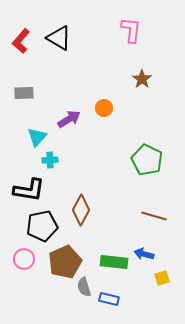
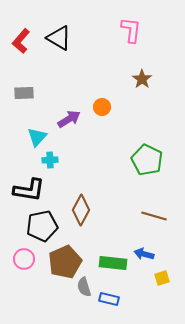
orange circle: moved 2 px left, 1 px up
green rectangle: moved 1 px left, 1 px down
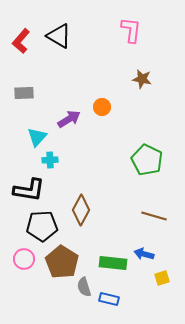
black triangle: moved 2 px up
brown star: rotated 24 degrees counterclockwise
black pentagon: rotated 8 degrees clockwise
brown pentagon: moved 3 px left; rotated 16 degrees counterclockwise
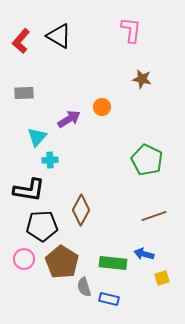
brown line: rotated 35 degrees counterclockwise
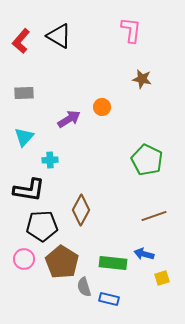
cyan triangle: moved 13 px left
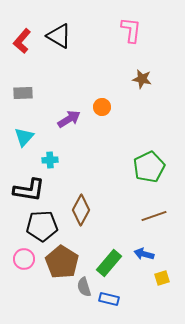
red L-shape: moved 1 px right
gray rectangle: moved 1 px left
green pentagon: moved 2 px right, 7 px down; rotated 20 degrees clockwise
green rectangle: moved 4 px left; rotated 56 degrees counterclockwise
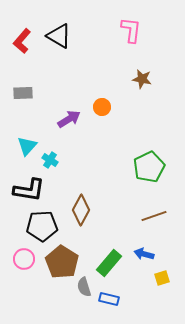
cyan triangle: moved 3 px right, 9 px down
cyan cross: rotated 35 degrees clockwise
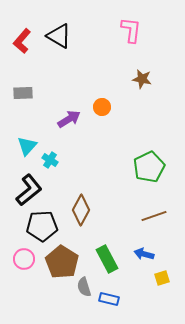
black L-shape: rotated 48 degrees counterclockwise
green rectangle: moved 2 px left, 4 px up; rotated 68 degrees counterclockwise
